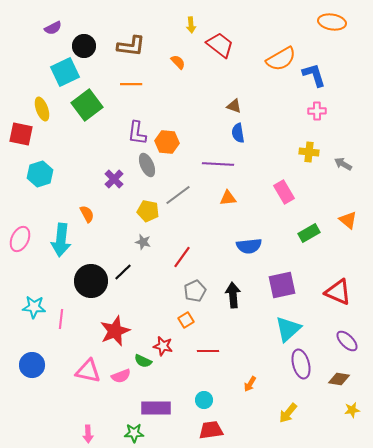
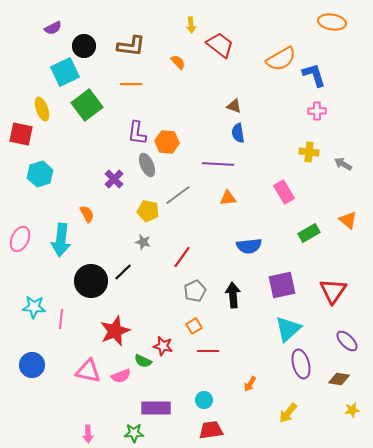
red triangle at (338, 292): moved 5 px left, 1 px up; rotated 40 degrees clockwise
orange square at (186, 320): moved 8 px right, 6 px down
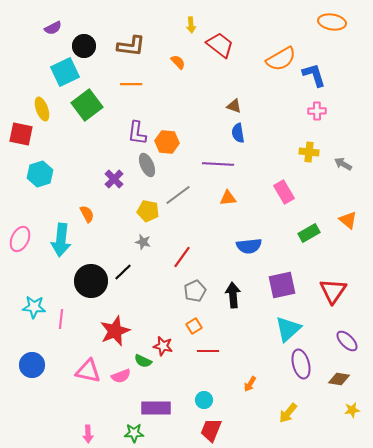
red trapezoid at (211, 430): rotated 60 degrees counterclockwise
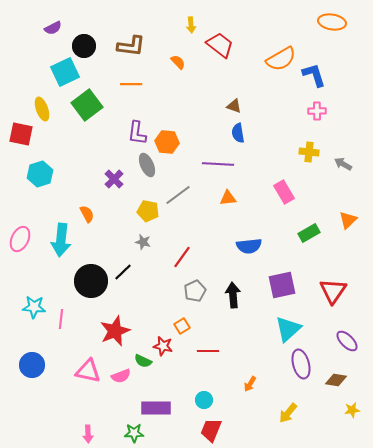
orange triangle at (348, 220): rotated 36 degrees clockwise
orange square at (194, 326): moved 12 px left
brown diamond at (339, 379): moved 3 px left, 1 px down
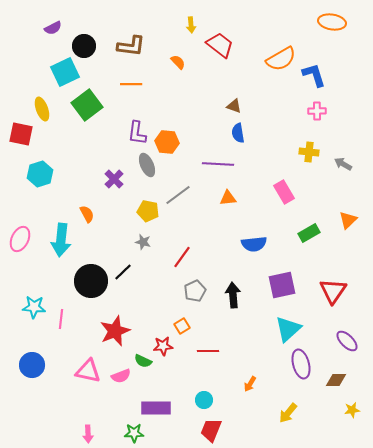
blue semicircle at (249, 246): moved 5 px right, 2 px up
red star at (163, 346): rotated 18 degrees counterclockwise
brown diamond at (336, 380): rotated 10 degrees counterclockwise
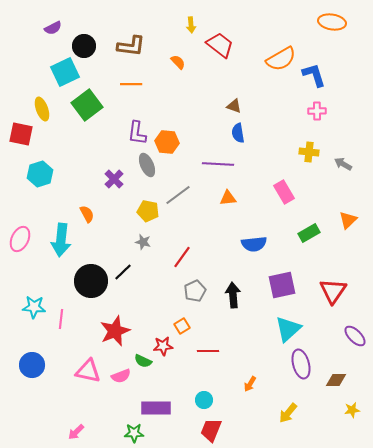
purple ellipse at (347, 341): moved 8 px right, 5 px up
pink arrow at (88, 434): moved 12 px left, 2 px up; rotated 48 degrees clockwise
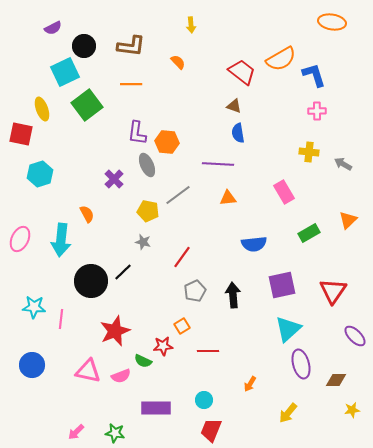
red trapezoid at (220, 45): moved 22 px right, 27 px down
green star at (134, 433): moved 19 px left; rotated 12 degrees clockwise
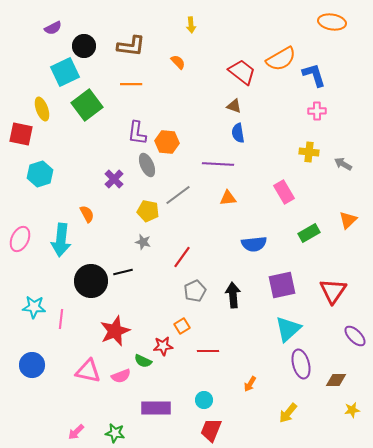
black line at (123, 272): rotated 30 degrees clockwise
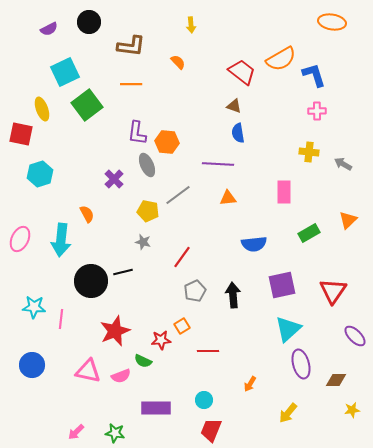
purple semicircle at (53, 28): moved 4 px left, 1 px down
black circle at (84, 46): moved 5 px right, 24 px up
pink rectangle at (284, 192): rotated 30 degrees clockwise
red star at (163, 346): moved 2 px left, 6 px up
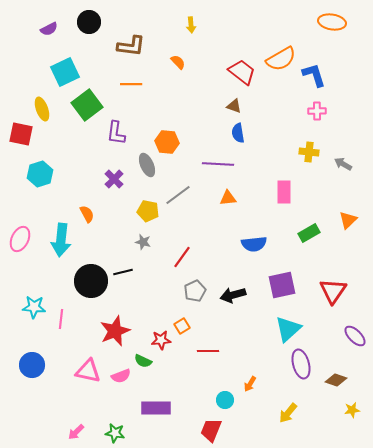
purple L-shape at (137, 133): moved 21 px left
black arrow at (233, 295): rotated 100 degrees counterclockwise
brown diamond at (336, 380): rotated 20 degrees clockwise
cyan circle at (204, 400): moved 21 px right
